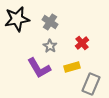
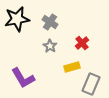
purple L-shape: moved 16 px left, 10 px down
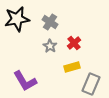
red cross: moved 8 px left
purple L-shape: moved 2 px right, 3 px down
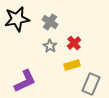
yellow rectangle: moved 2 px up
purple L-shape: rotated 85 degrees counterclockwise
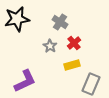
gray cross: moved 10 px right
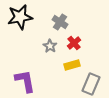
black star: moved 3 px right, 2 px up
purple L-shape: rotated 75 degrees counterclockwise
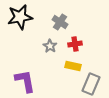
red cross: moved 1 px right, 1 px down; rotated 32 degrees clockwise
yellow rectangle: moved 1 px right, 1 px down; rotated 28 degrees clockwise
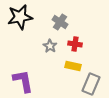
red cross: rotated 16 degrees clockwise
purple L-shape: moved 2 px left
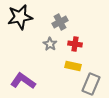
gray cross: rotated 28 degrees clockwise
gray star: moved 2 px up
purple L-shape: rotated 45 degrees counterclockwise
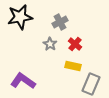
red cross: rotated 32 degrees clockwise
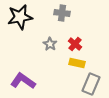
gray cross: moved 2 px right, 9 px up; rotated 35 degrees clockwise
yellow rectangle: moved 4 px right, 3 px up
